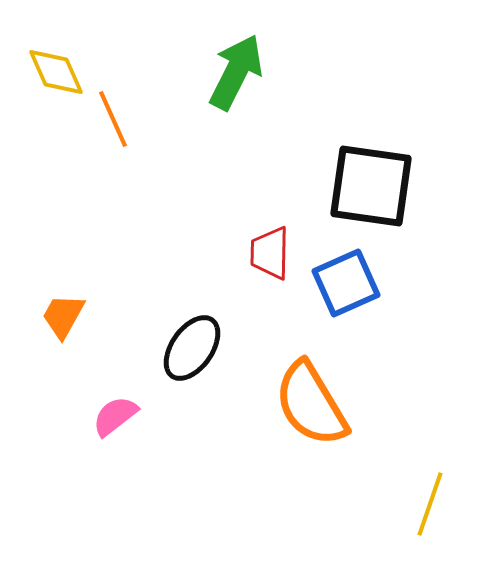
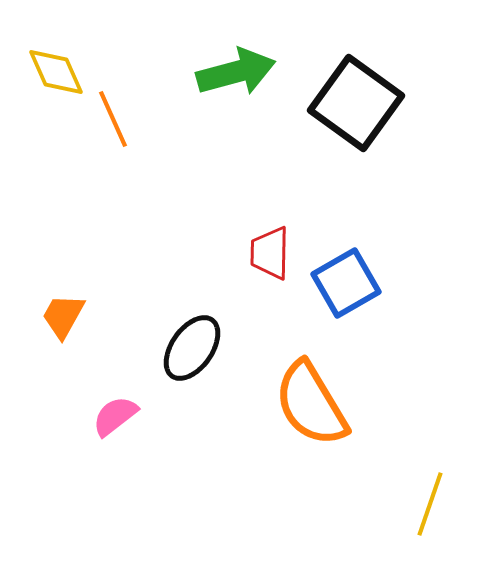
green arrow: rotated 48 degrees clockwise
black square: moved 15 px left, 83 px up; rotated 28 degrees clockwise
blue square: rotated 6 degrees counterclockwise
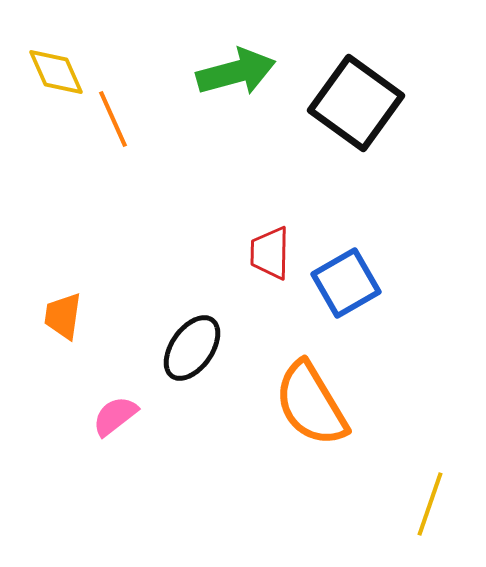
orange trapezoid: rotated 21 degrees counterclockwise
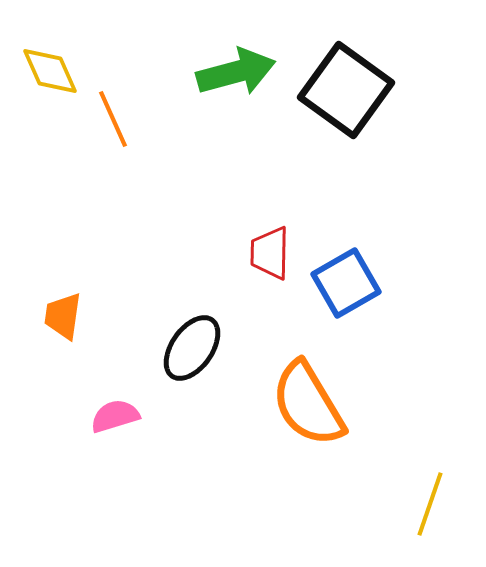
yellow diamond: moved 6 px left, 1 px up
black square: moved 10 px left, 13 px up
orange semicircle: moved 3 px left
pink semicircle: rotated 21 degrees clockwise
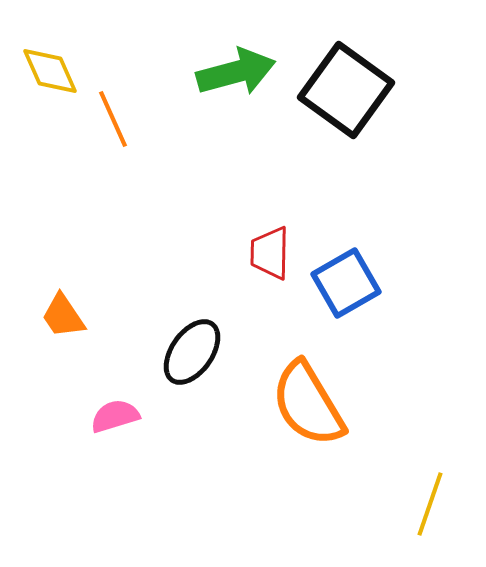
orange trapezoid: rotated 42 degrees counterclockwise
black ellipse: moved 4 px down
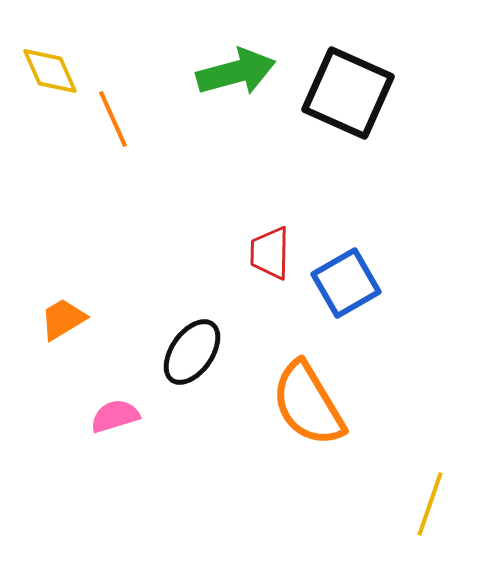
black square: moved 2 px right, 3 px down; rotated 12 degrees counterclockwise
orange trapezoid: moved 3 px down; rotated 93 degrees clockwise
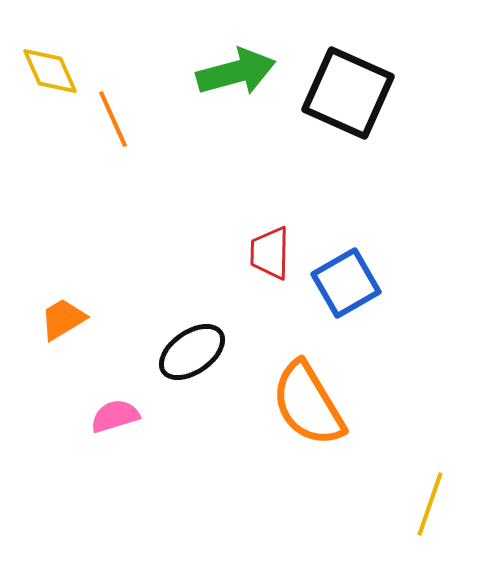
black ellipse: rotated 20 degrees clockwise
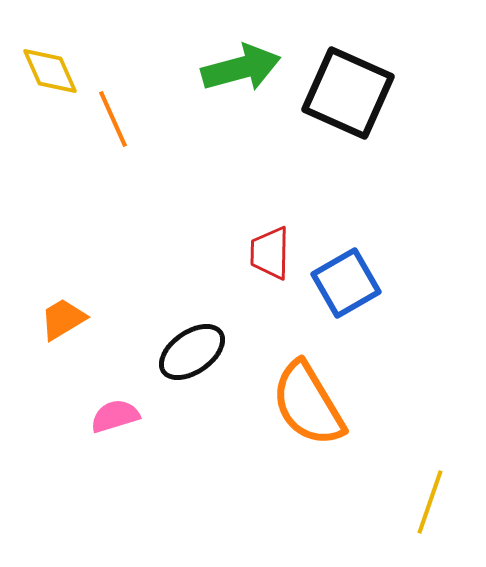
green arrow: moved 5 px right, 4 px up
yellow line: moved 2 px up
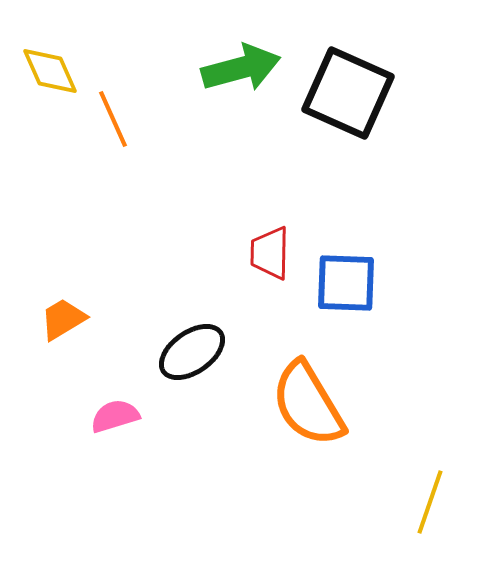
blue square: rotated 32 degrees clockwise
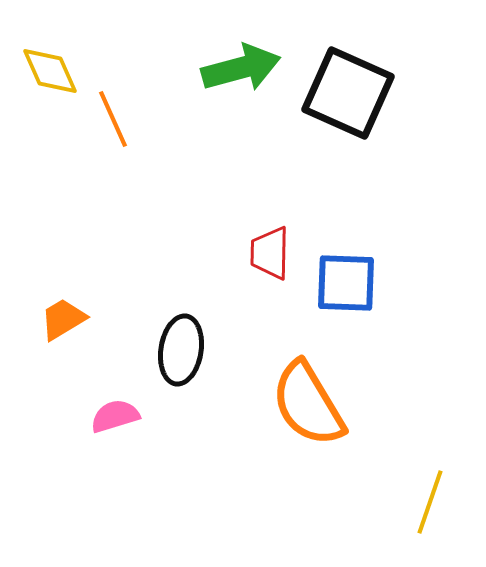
black ellipse: moved 11 px left, 2 px up; rotated 46 degrees counterclockwise
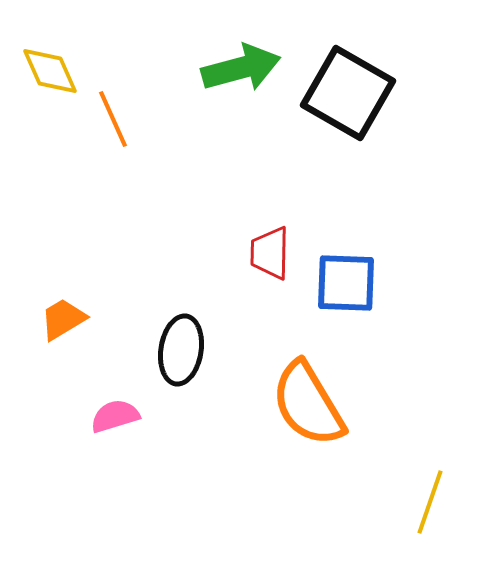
black square: rotated 6 degrees clockwise
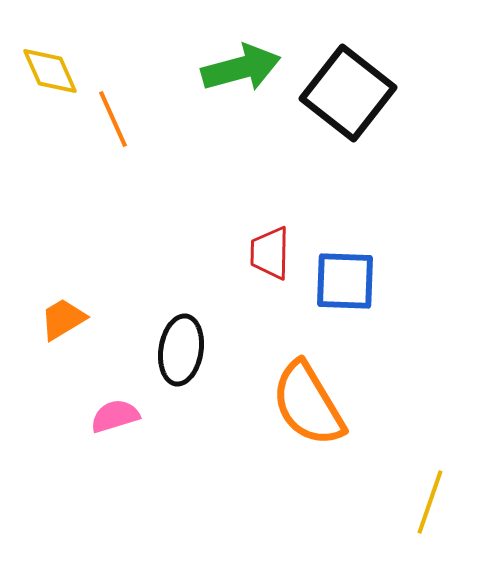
black square: rotated 8 degrees clockwise
blue square: moved 1 px left, 2 px up
